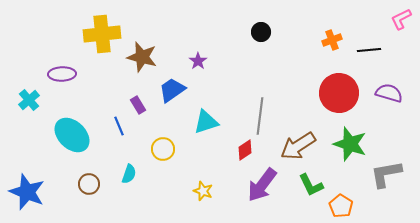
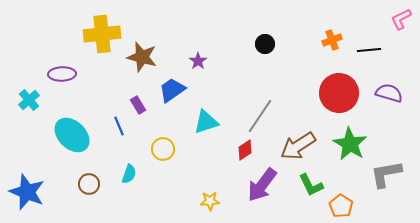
black circle: moved 4 px right, 12 px down
gray line: rotated 27 degrees clockwise
green star: rotated 12 degrees clockwise
yellow star: moved 7 px right, 10 px down; rotated 24 degrees counterclockwise
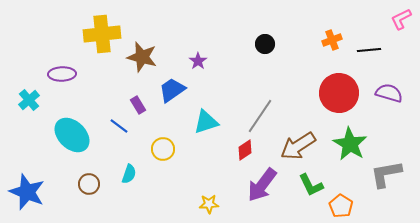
blue line: rotated 30 degrees counterclockwise
yellow star: moved 1 px left, 3 px down
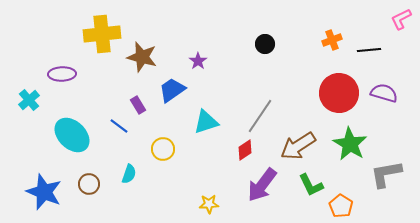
purple semicircle: moved 5 px left
blue star: moved 17 px right
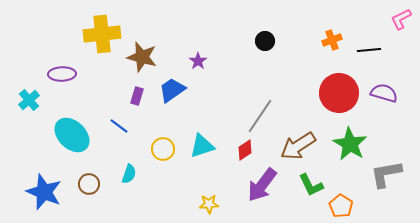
black circle: moved 3 px up
purple rectangle: moved 1 px left, 9 px up; rotated 48 degrees clockwise
cyan triangle: moved 4 px left, 24 px down
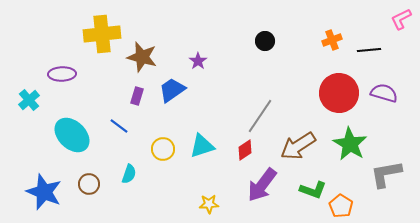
green L-shape: moved 2 px right, 5 px down; rotated 44 degrees counterclockwise
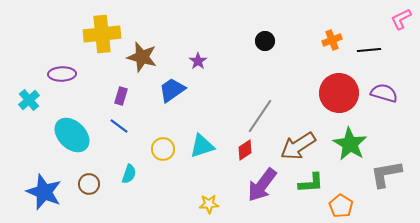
purple rectangle: moved 16 px left
green L-shape: moved 2 px left, 7 px up; rotated 24 degrees counterclockwise
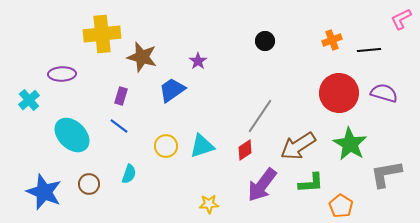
yellow circle: moved 3 px right, 3 px up
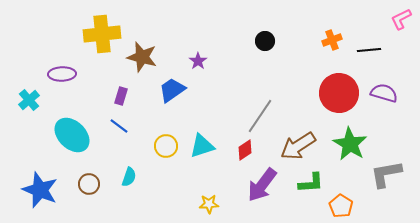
cyan semicircle: moved 3 px down
blue star: moved 4 px left, 2 px up
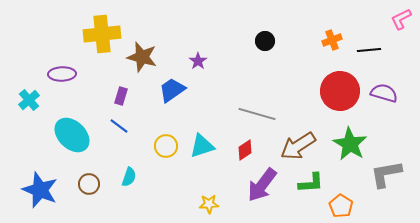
red circle: moved 1 px right, 2 px up
gray line: moved 3 px left, 2 px up; rotated 72 degrees clockwise
